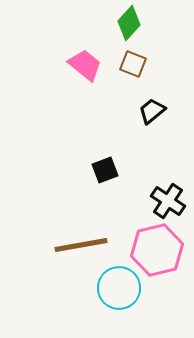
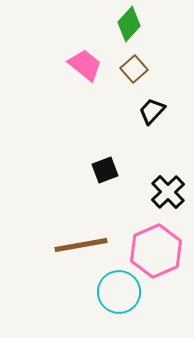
green diamond: moved 1 px down
brown square: moved 1 px right, 5 px down; rotated 28 degrees clockwise
black trapezoid: rotated 8 degrees counterclockwise
black cross: moved 9 px up; rotated 12 degrees clockwise
pink hexagon: moved 1 px left, 1 px down; rotated 9 degrees counterclockwise
cyan circle: moved 4 px down
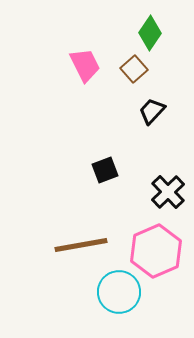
green diamond: moved 21 px right, 9 px down; rotated 8 degrees counterclockwise
pink trapezoid: rotated 24 degrees clockwise
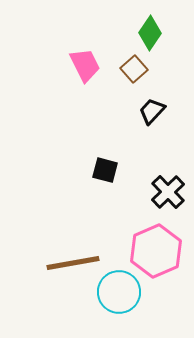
black square: rotated 36 degrees clockwise
brown line: moved 8 px left, 18 px down
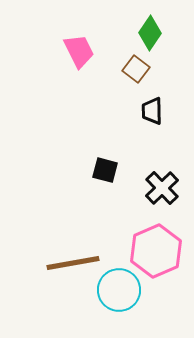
pink trapezoid: moved 6 px left, 14 px up
brown square: moved 2 px right; rotated 12 degrees counterclockwise
black trapezoid: rotated 44 degrees counterclockwise
black cross: moved 6 px left, 4 px up
cyan circle: moved 2 px up
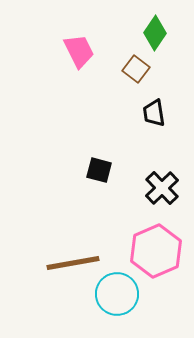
green diamond: moved 5 px right
black trapezoid: moved 2 px right, 2 px down; rotated 8 degrees counterclockwise
black square: moved 6 px left
cyan circle: moved 2 px left, 4 px down
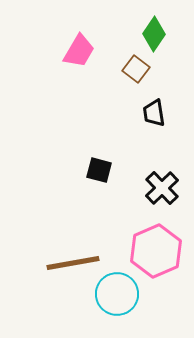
green diamond: moved 1 px left, 1 px down
pink trapezoid: rotated 57 degrees clockwise
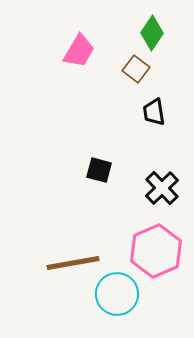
green diamond: moved 2 px left, 1 px up
black trapezoid: moved 1 px up
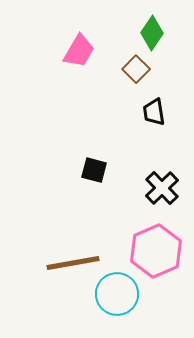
brown square: rotated 8 degrees clockwise
black square: moved 5 px left
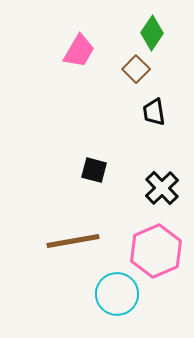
brown line: moved 22 px up
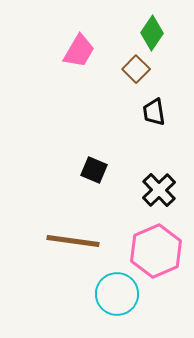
black square: rotated 8 degrees clockwise
black cross: moved 3 px left, 2 px down
brown line: rotated 18 degrees clockwise
